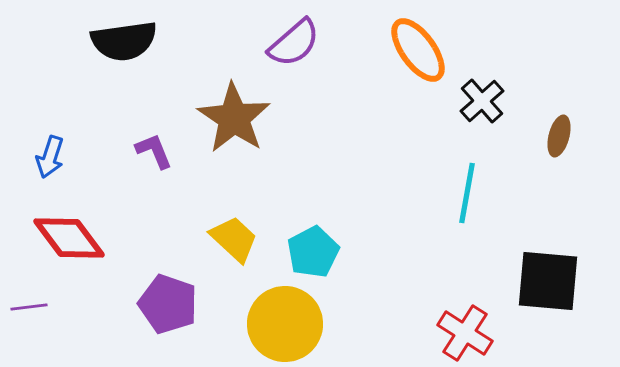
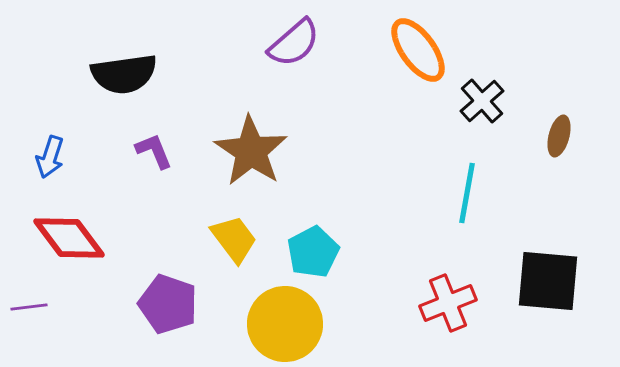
black semicircle: moved 33 px down
brown star: moved 17 px right, 33 px down
yellow trapezoid: rotated 10 degrees clockwise
red cross: moved 17 px left, 30 px up; rotated 36 degrees clockwise
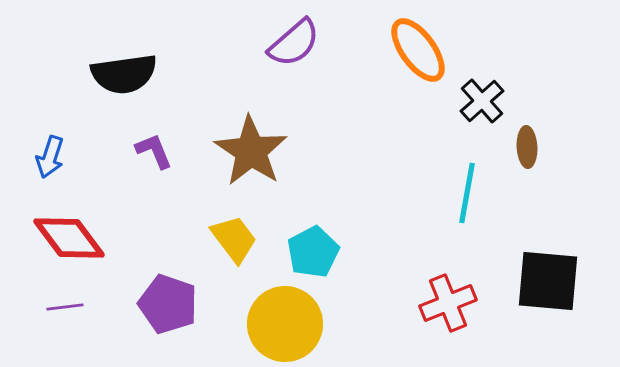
brown ellipse: moved 32 px left, 11 px down; rotated 18 degrees counterclockwise
purple line: moved 36 px right
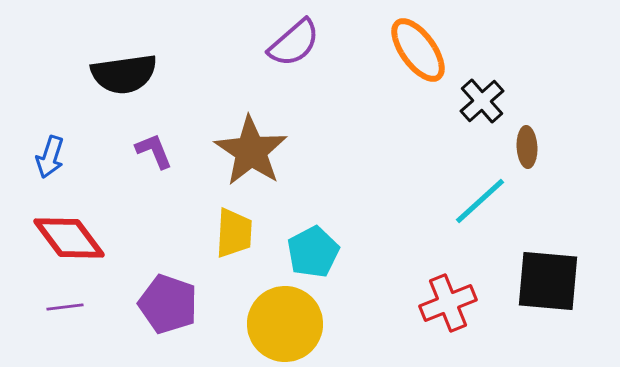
cyan line: moved 13 px right, 8 px down; rotated 38 degrees clockwise
yellow trapezoid: moved 6 px up; rotated 40 degrees clockwise
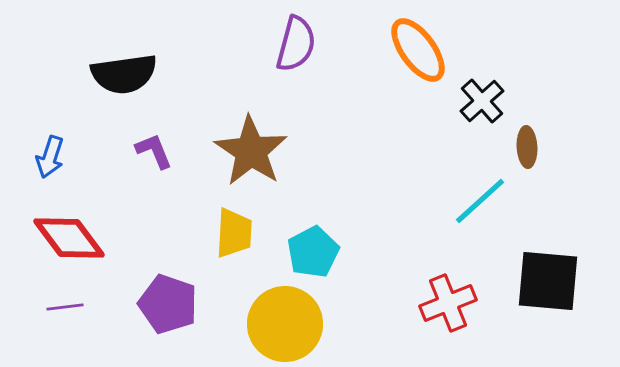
purple semicircle: moved 2 px right, 1 px down; rotated 34 degrees counterclockwise
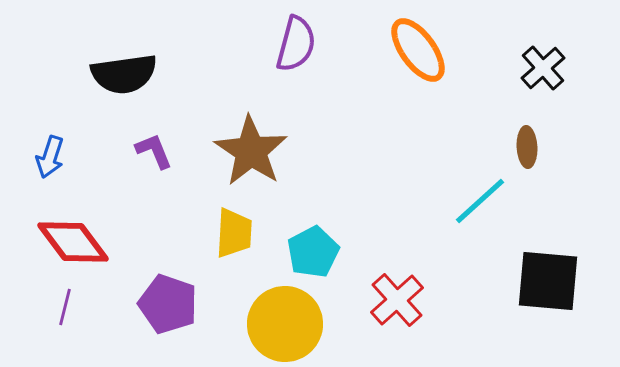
black cross: moved 61 px right, 33 px up
red diamond: moved 4 px right, 4 px down
red cross: moved 51 px left, 3 px up; rotated 20 degrees counterclockwise
purple line: rotated 69 degrees counterclockwise
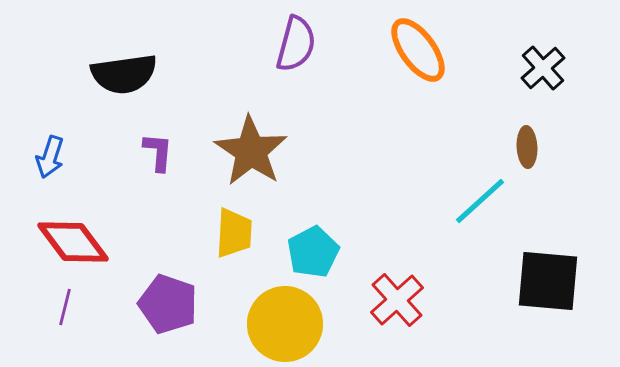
purple L-shape: moved 4 px right, 1 px down; rotated 27 degrees clockwise
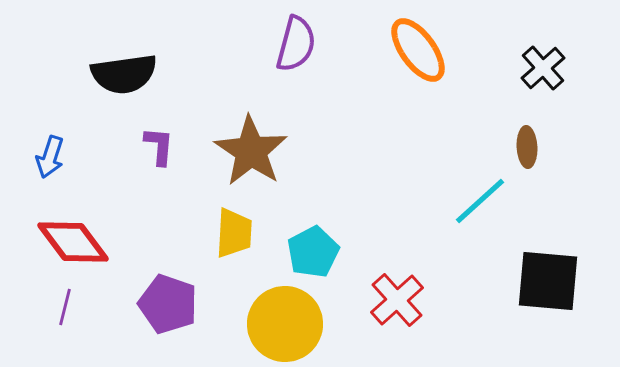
purple L-shape: moved 1 px right, 6 px up
